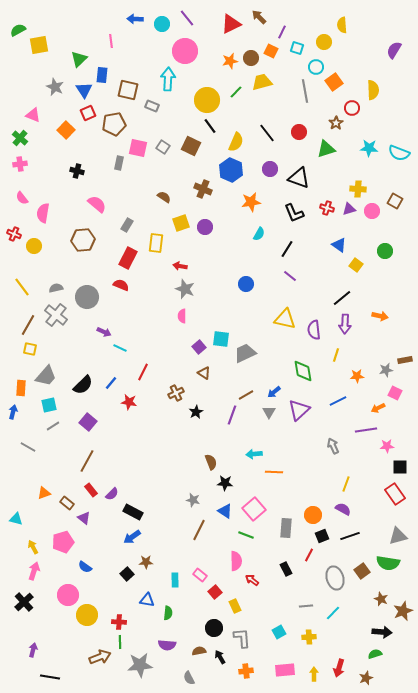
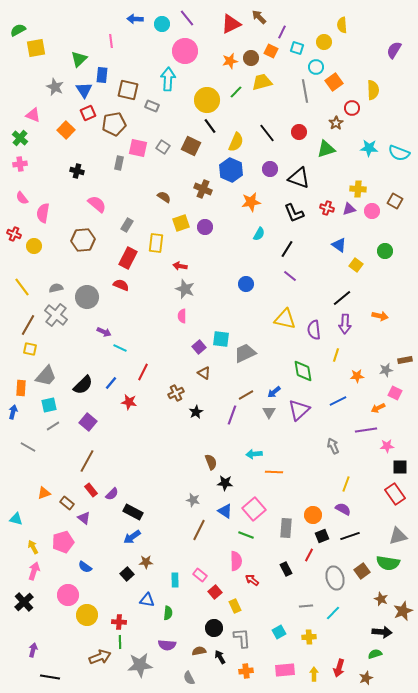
yellow square at (39, 45): moved 3 px left, 3 px down
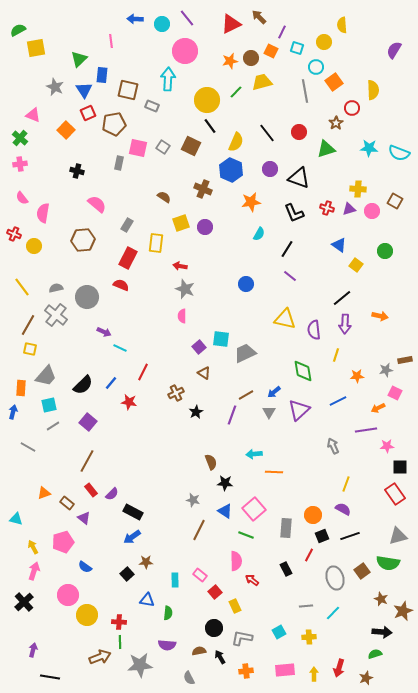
gray L-shape at (242, 638): rotated 75 degrees counterclockwise
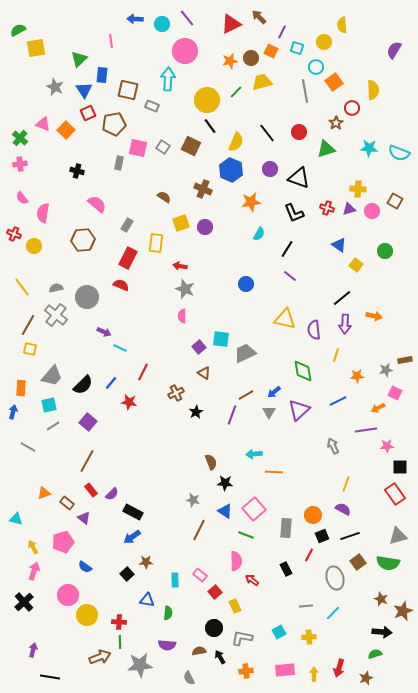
pink triangle at (33, 115): moved 10 px right, 9 px down
orange arrow at (380, 316): moved 6 px left
gray trapezoid at (46, 376): moved 6 px right
brown square at (362, 571): moved 4 px left, 9 px up
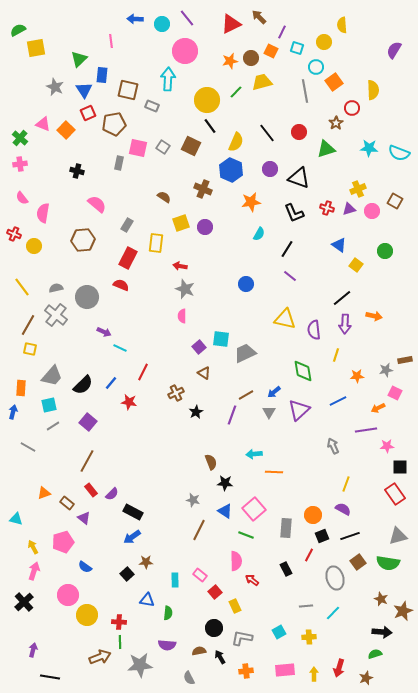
yellow cross at (358, 189): rotated 28 degrees counterclockwise
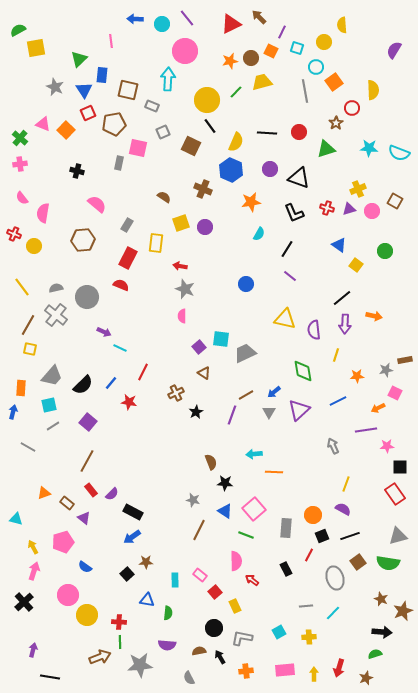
black line at (267, 133): rotated 48 degrees counterclockwise
gray square at (163, 147): moved 15 px up; rotated 32 degrees clockwise
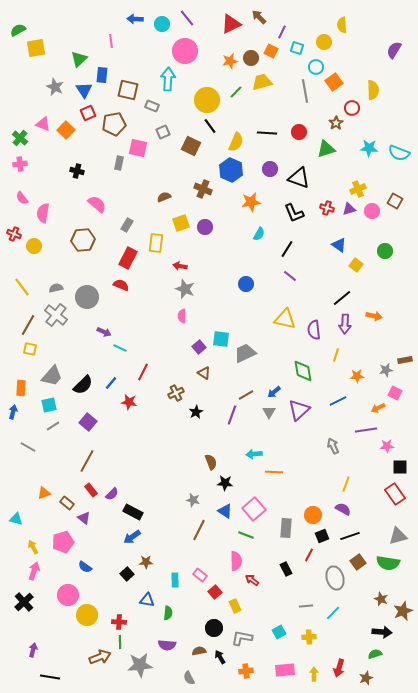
brown semicircle at (164, 197): rotated 56 degrees counterclockwise
